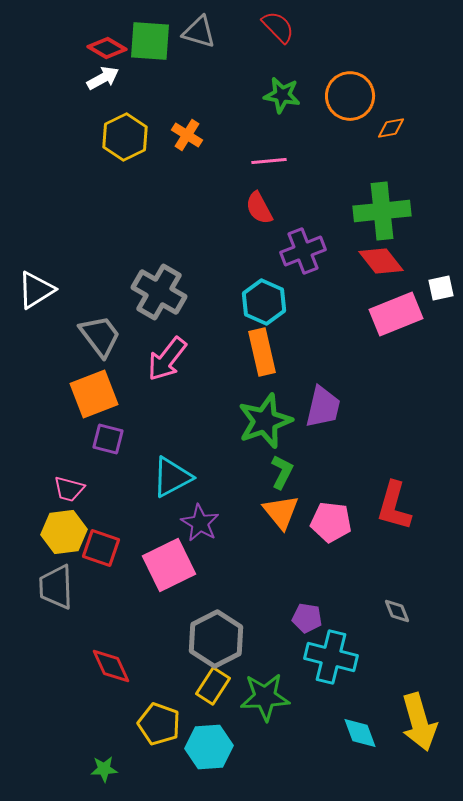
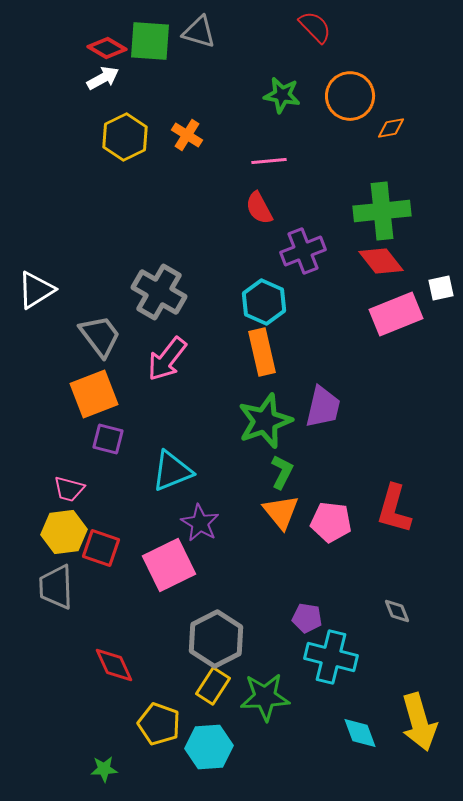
red semicircle at (278, 27): moved 37 px right
cyan triangle at (172, 477): moved 6 px up; rotated 6 degrees clockwise
red L-shape at (394, 506): moved 3 px down
red diamond at (111, 666): moved 3 px right, 1 px up
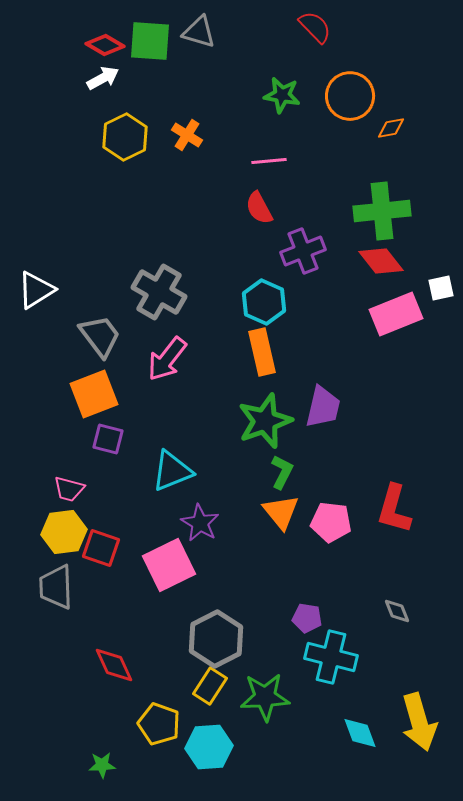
red diamond at (107, 48): moved 2 px left, 3 px up
yellow rectangle at (213, 686): moved 3 px left
green star at (104, 769): moved 2 px left, 4 px up
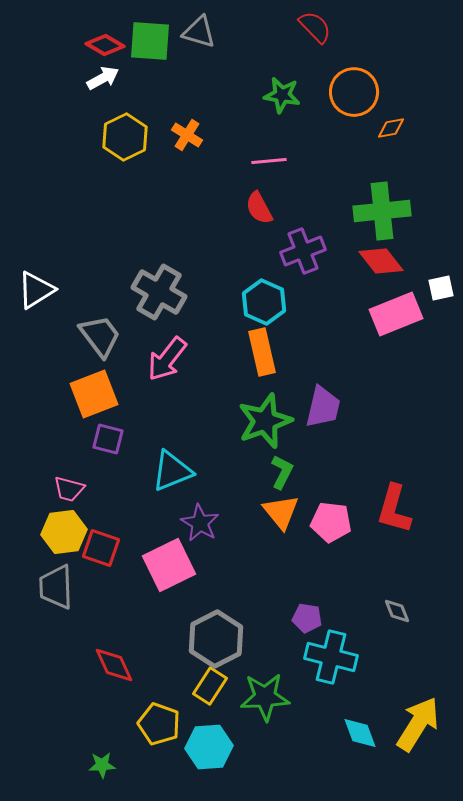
orange circle at (350, 96): moved 4 px right, 4 px up
yellow arrow at (419, 722): moved 1 px left, 2 px down; rotated 132 degrees counterclockwise
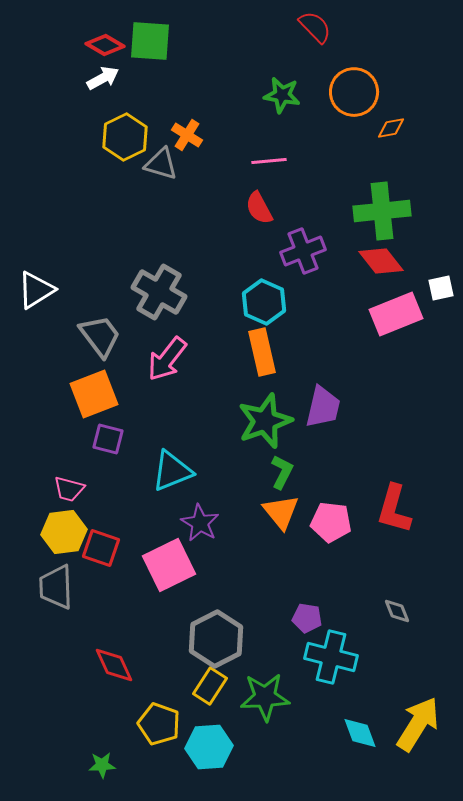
gray triangle at (199, 32): moved 38 px left, 132 px down
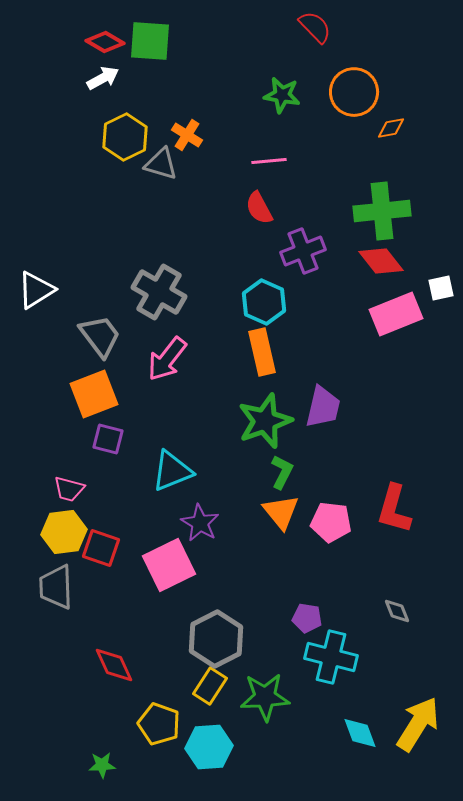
red diamond at (105, 45): moved 3 px up
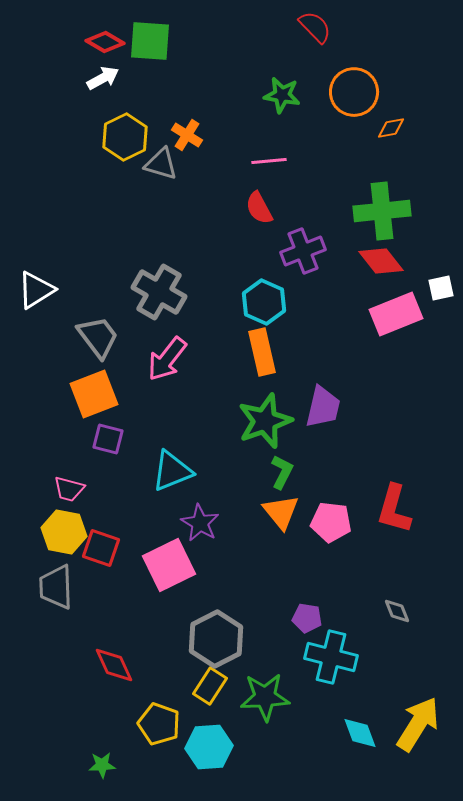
gray trapezoid at (100, 336): moved 2 px left, 1 px down
yellow hexagon at (64, 532): rotated 18 degrees clockwise
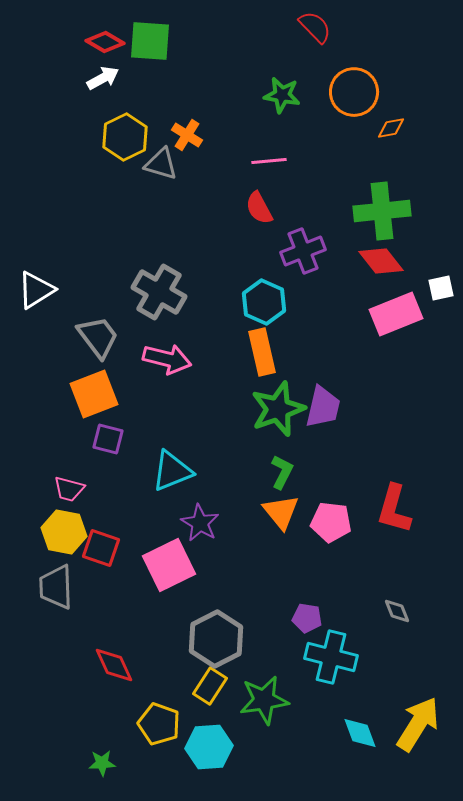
pink arrow at (167, 359): rotated 114 degrees counterclockwise
green star at (265, 421): moved 13 px right, 12 px up
green star at (265, 697): moved 1 px left, 3 px down; rotated 6 degrees counterclockwise
green star at (102, 765): moved 2 px up
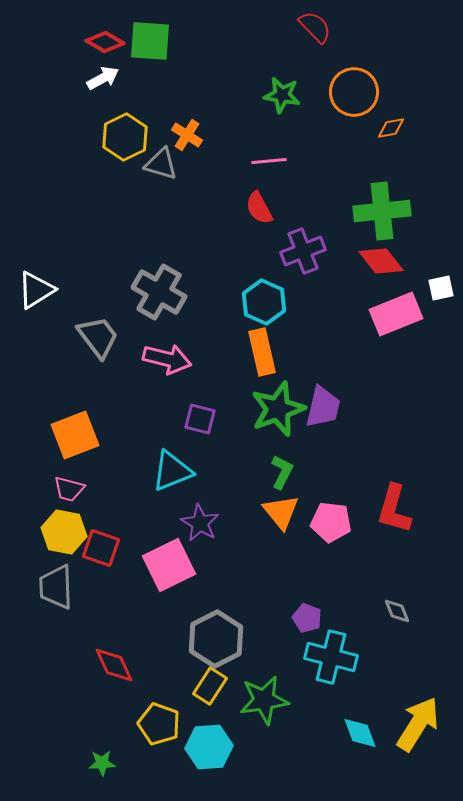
orange square at (94, 394): moved 19 px left, 41 px down
purple square at (108, 439): moved 92 px right, 20 px up
purple pentagon at (307, 618): rotated 12 degrees clockwise
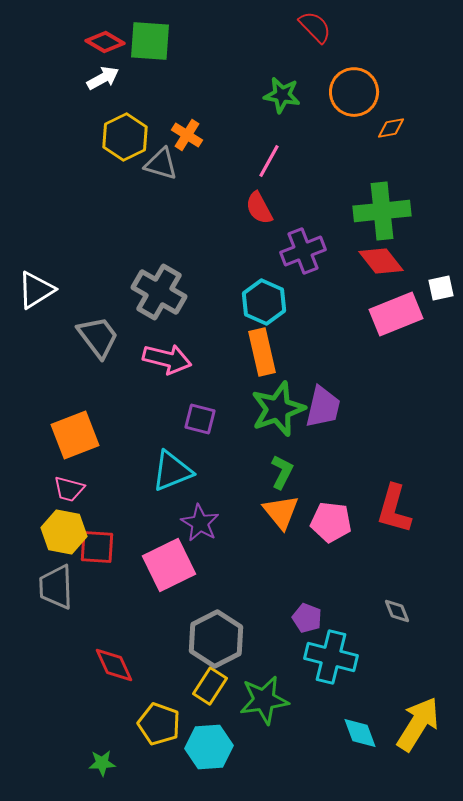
pink line at (269, 161): rotated 56 degrees counterclockwise
red square at (101, 548): moved 4 px left, 1 px up; rotated 15 degrees counterclockwise
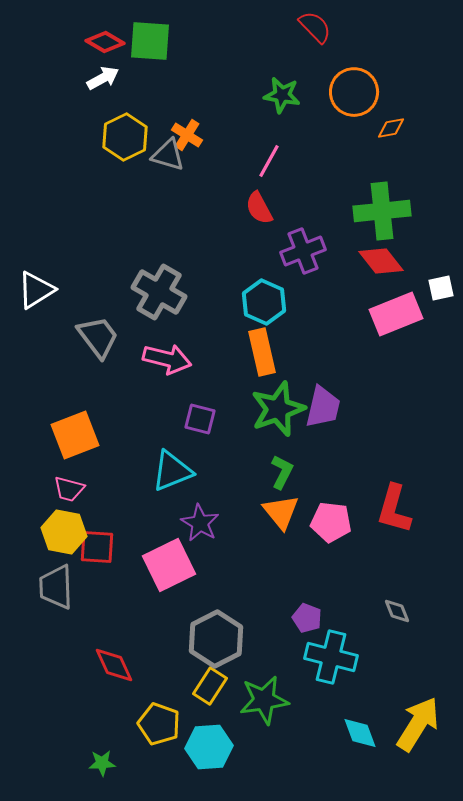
gray triangle at (161, 164): moved 7 px right, 9 px up
